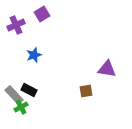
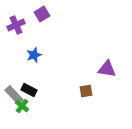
green cross: moved 1 px right, 1 px up; rotated 24 degrees counterclockwise
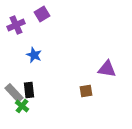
blue star: rotated 28 degrees counterclockwise
black rectangle: rotated 56 degrees clockwise
gray rectangle: moved 2 px up
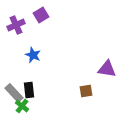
purple square: moved 1 px left, 1 px down
blue star: moved 1 px left
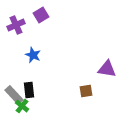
gray rectangle: moved 2 px down
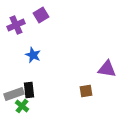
gray rectangle: moved 1 px up; rotated 66 degrees counterclockwise
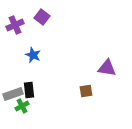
purple square: moved 1 px right, 2 px down; rotated 21 degrees counterclockwise
purple cross: moved 1 px left
purple triangle: moved 1 px up
gray rectangle: moved 1 px left
green cross: rotated 24 degrees clockwise
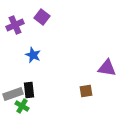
green cross: rotated 32 degrees counterclockwise
